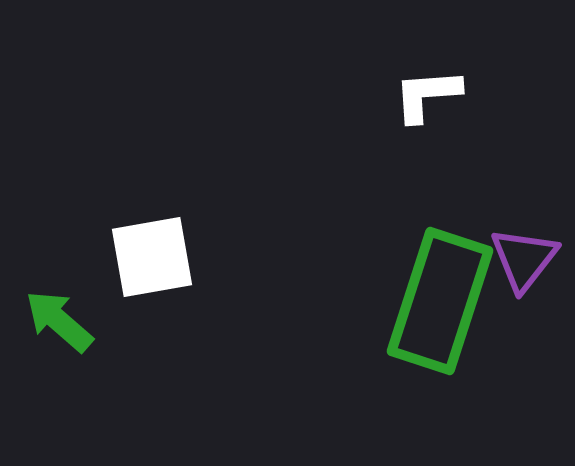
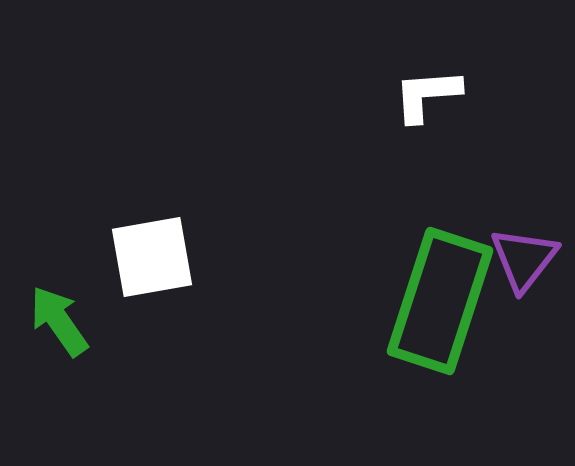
green arrow: rotated 14 degrees clockwise
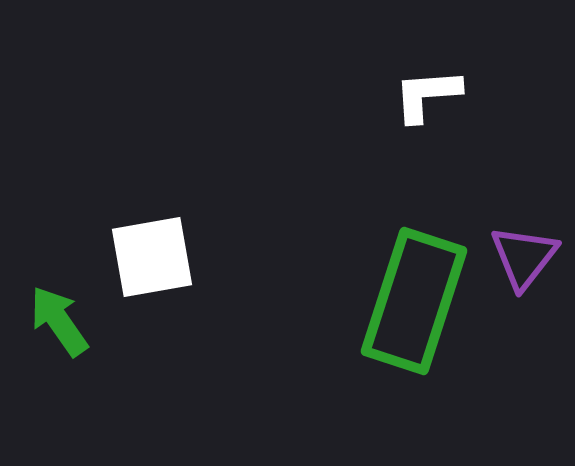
purple triangle: moved 2 px up
green rectangle: moved 26 px left
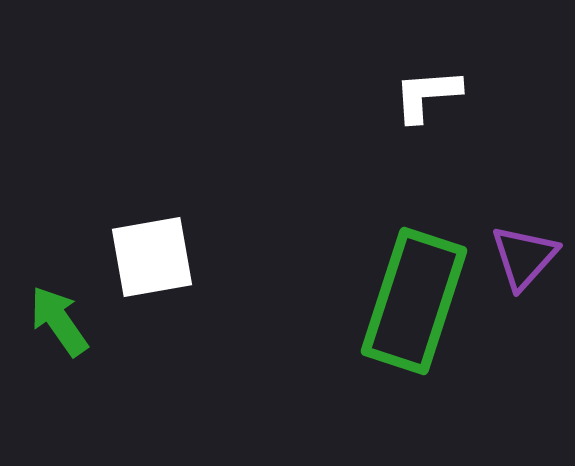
purple triangle: rotated 4 degrees clockwise
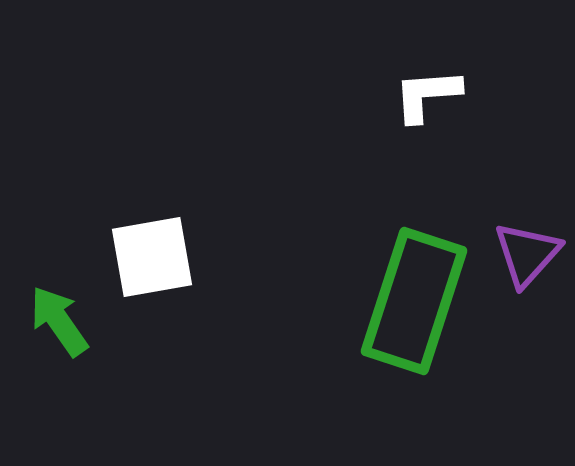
purple triangle: moved 3 px right, 3 px up
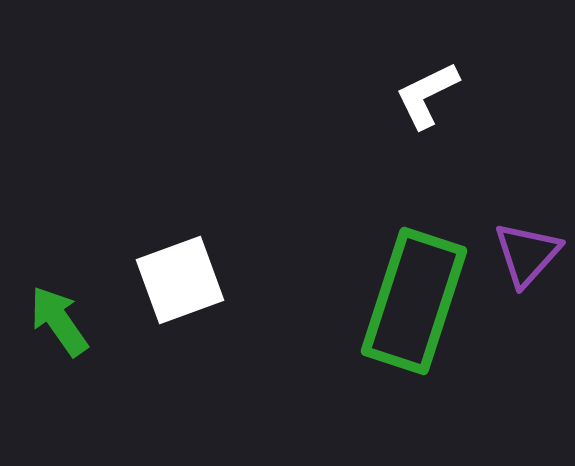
white L-shape: rotated 22 degrees counterclockwise
white square: moved 28 px right, 23 px down; rotated 10 degrees counterclockwise
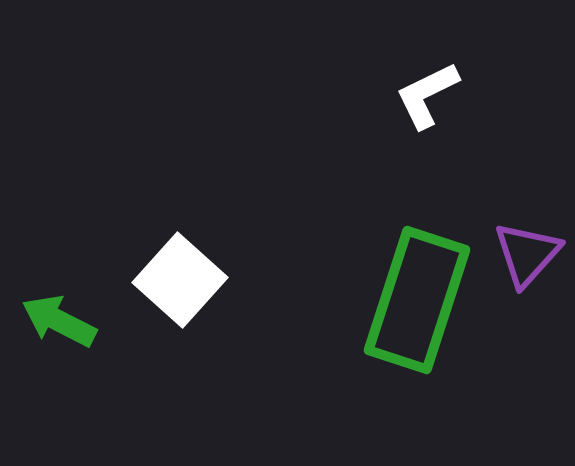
white square: rotated 28 degrees counterclockwise
green rectangle: moved 3 px right, 1 px up
green arrow: rotated 28 degrees counterclockwise
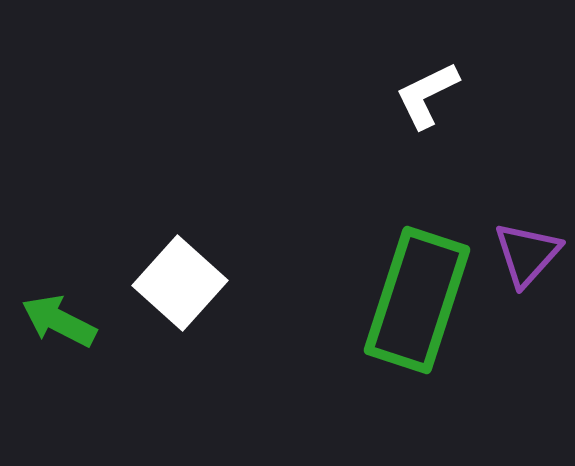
white square: moved 3 px down
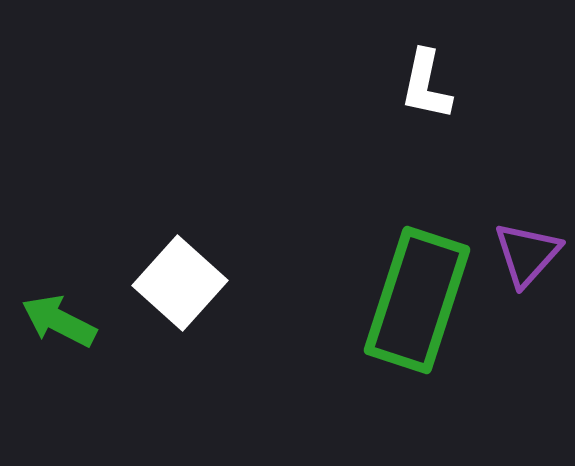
white L-shape: moved 1 px left, 10 px up; rotated 52 degrees counterclockwise
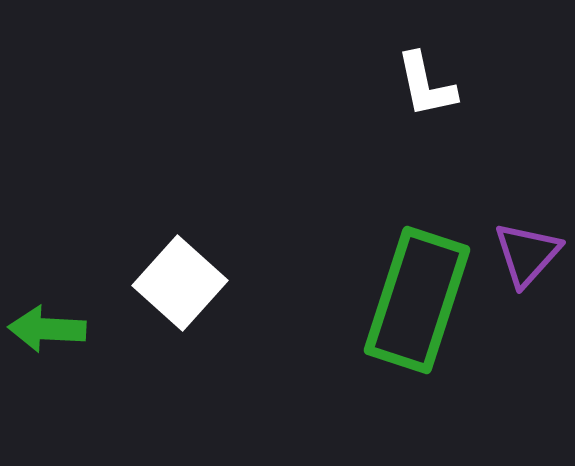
white L-shape: rotated 24 degrees counterclockwise
green arrow: moved 12 px left, 8 px down; rotated 24 degrees counterclockwise
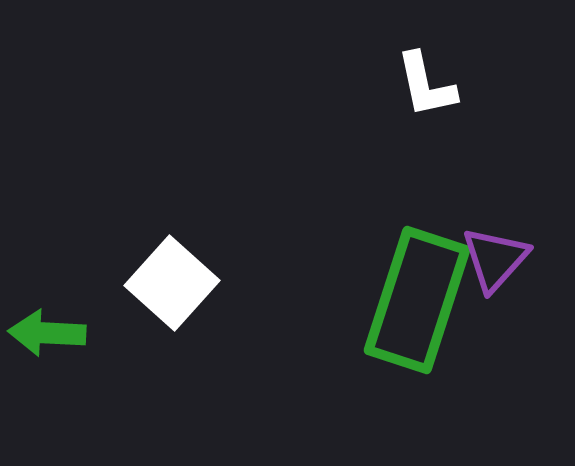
purple triangle: moved 32 px left, 5 px down
white square: moved 8 px left
green arrow: moved 4 px down
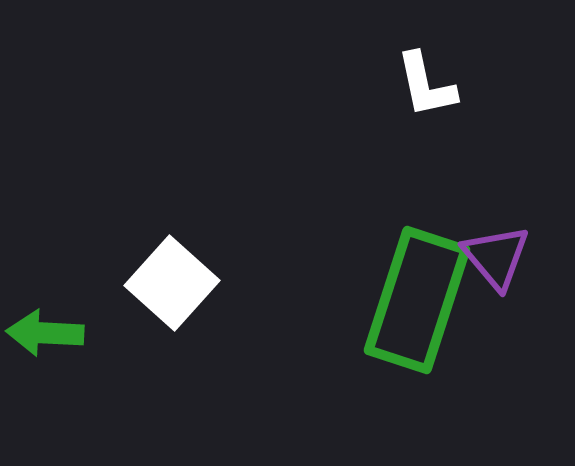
purple triangle: moved 1 px right, 2 px up; rotated 22 degrees counterclockwise
green arrow: moved 2 px left
